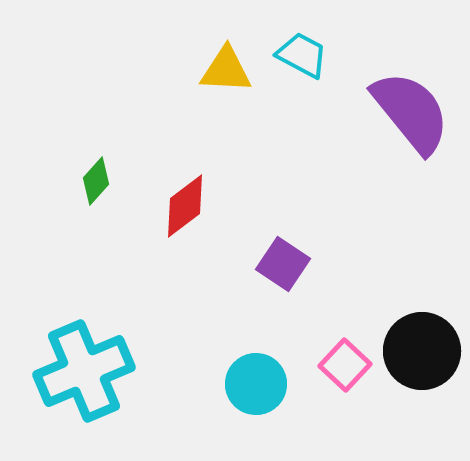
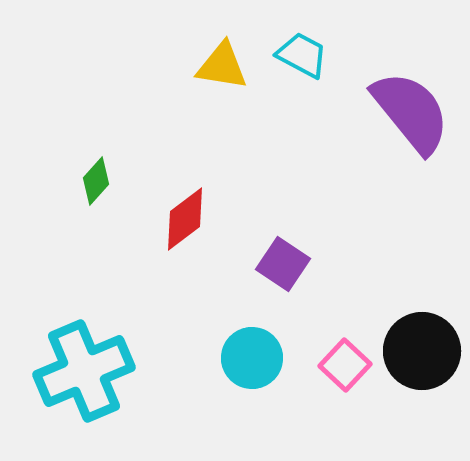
yellow triangle: moved 4 px left, 4 px up; rotated 6 degrees clockwise
red diamond: moved 13 px down
cyan circle: moved 4 px left, 26 px up
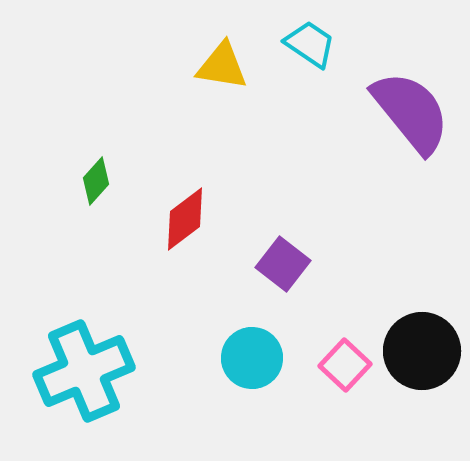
cyan trapezoid: moved 8 px right, 11 px up; rotated 6 degrees clockwise
purple square: rotated 4 degrees clockwise
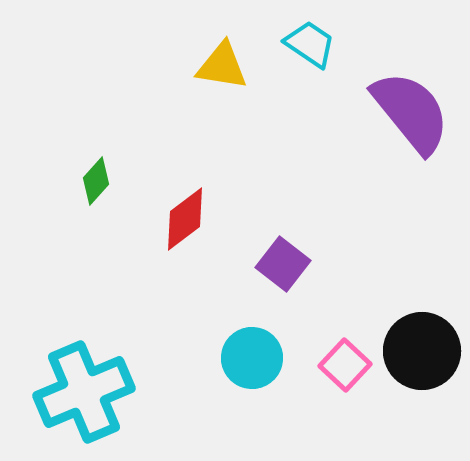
cyan cross: moved 21 px down
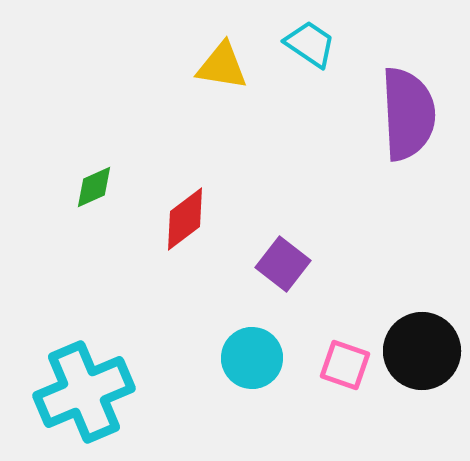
purple semicircle: moved 3 px left, 2 px down; rotated 36 degrees clockwise
green diamond: moved 2 px left, 6 px down; rotated 24 degrees clockwise
pink square: rotated 24 degrees counterclockwise
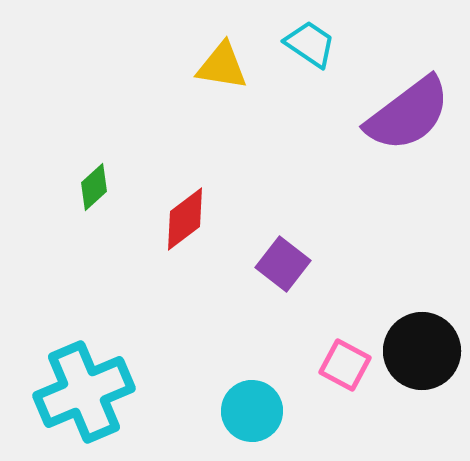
purple semicircle: rotated 56 degrees clockwise
green diamond: rotated 18 degrees counterclockwise
cyan circle: moved 53 px down
pink square: rotated 9 degrees clockwise
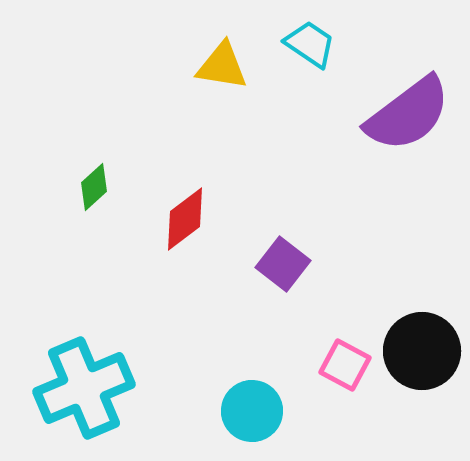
cyan cross: moved 4 px up
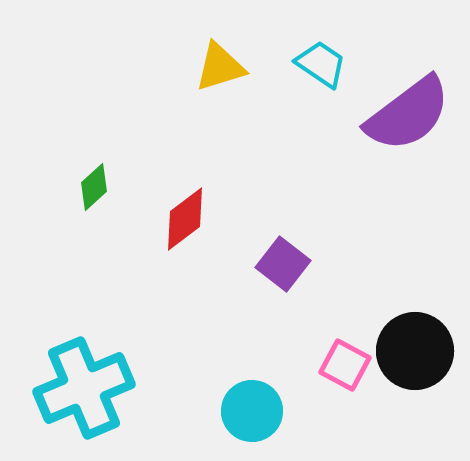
cyan trapezoid: moved 11 px right, 20 px down
yellow triangle: moved 2 px left, 1 px down; rotated 26 degrees counterclockwise
black circle: moved 7 px left
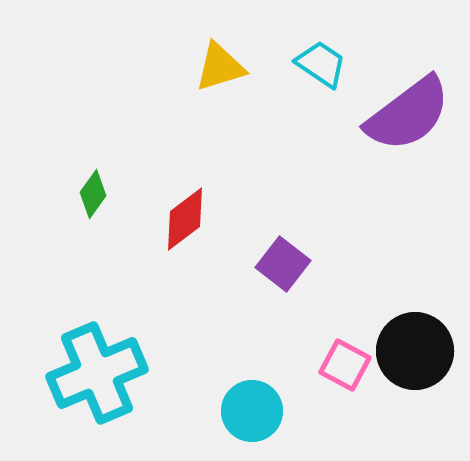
green diamond: moved 1 px left, 7 px down; rotated 12 degrees counterclockwise
cyan cross: moved 13 px right, 15 px up
